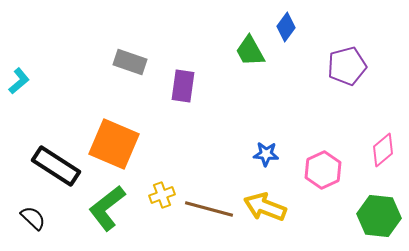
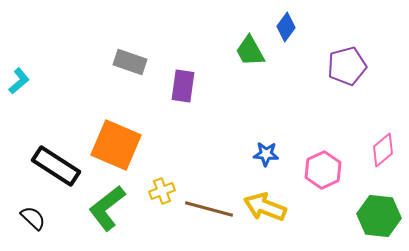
orange square: moved 2 px right, 1 px down
yellow cross: moved 4 px up
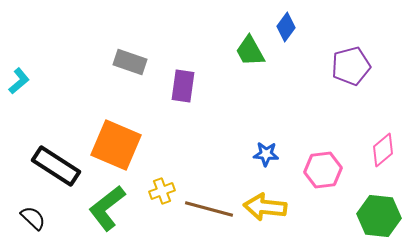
purple pentagon: moved 4 px right
pink hexagon: rotated 18 degrees clockwise
yellow arrow: rotated 15 degrees counterclockwise
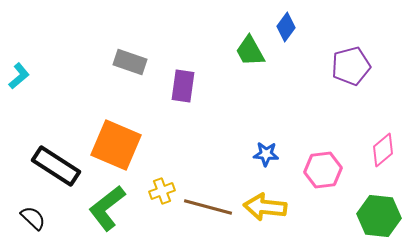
cyan L-shape: moved 5 px up
brown line: moved 1 px left, 2 px up
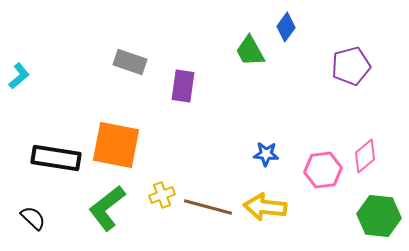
orange square: rotated 12 degrees counterclockwise
pink diamond: moved 18 px left, 6 px down
black rectangle: moved 8 px up; rotated 24 degrees counterclockwise
yellow cross: moved 4 px down
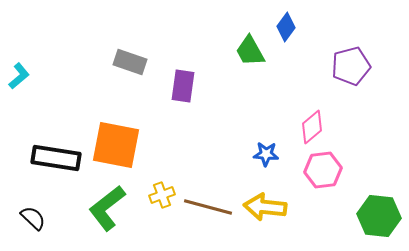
pink diamond: moved 53 px left, 29 px up
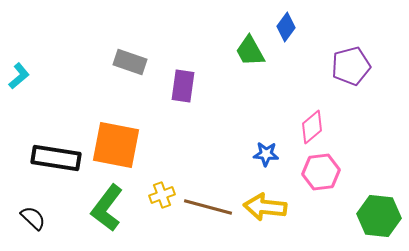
pink hexagon: moved 2 px left, 2 px down
green L-shape: rotated 15 degrees counterclockwise
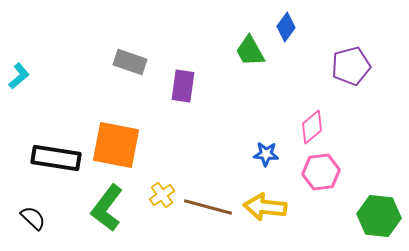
yellow cross: rotated 15 degrees counterclockwise
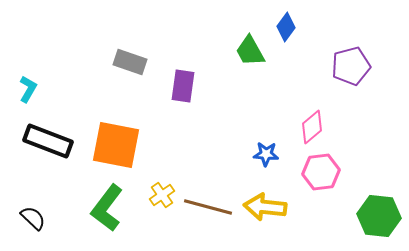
cyan L-shape: moved 9 px right, 13 px down; rotated 20 degrees counterclockwise
black rectangle: moved 8 px left, 17 px up; rotated 12 degrees clockwise
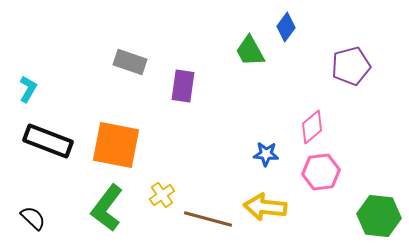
brown line: moved 12 px down
